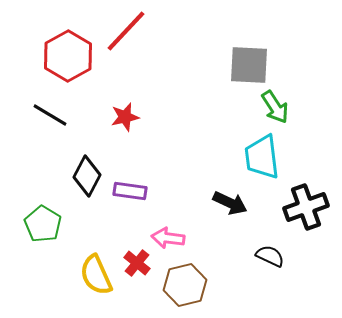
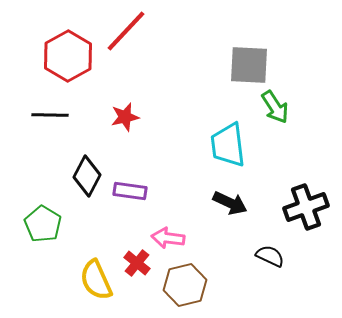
black line: rotated 30 degrees counterclockwise
cyan trapezoid: moved 34 px left, 12 px up
yellow semicircle: moved 5 px down
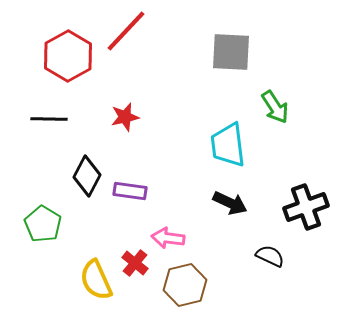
gray square: moved 18 px left, 13 px up
black line: moved 1 px left, 4 px down
red cross: moved 2 px left
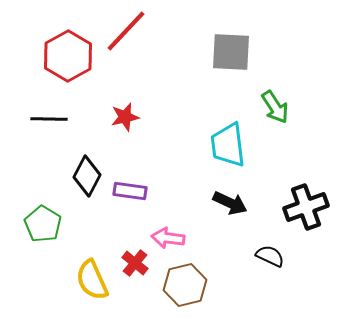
yellow semicircle: moved 4 px left
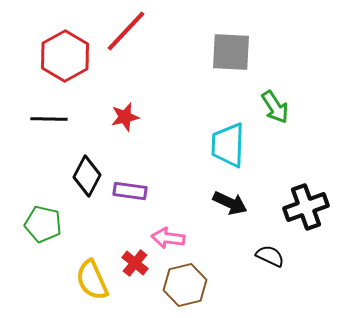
red hexagon: moved 3 px left
cyan trapezoid: rotated 9 degrees clockwise
green pentagon: rotated 18 degrees counterclockwise
